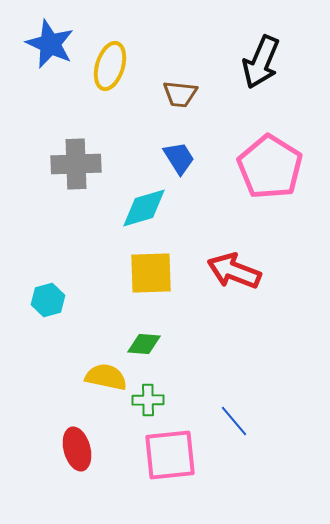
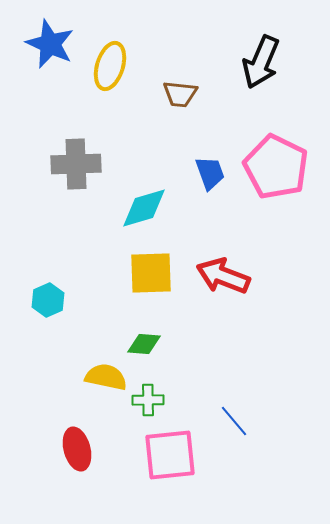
blue trapezoid: moved 31 px right, 15 px down; rotated 12 degrees clockwise
pink pentagon: moved 6 px right; rotated 6 degrees counterclockwise
red arrow: moved 11 px left, 5 px down
cyan hexagon: rotated 8 degrees counterclockwise
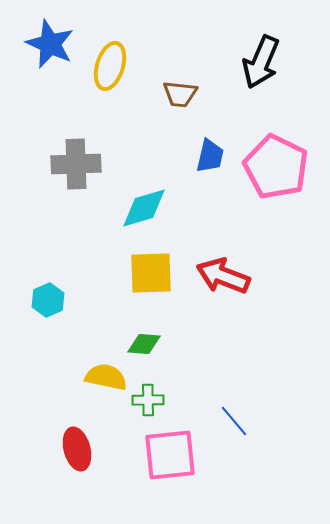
blue trapezoid: moved 17 px up; rotated 33 degrees clockwise
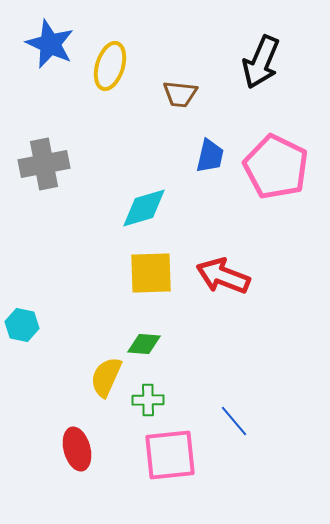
gray cross: moved 32 px left; rotated 9 degrees counterclockwise
cyan hexagon: moved 26 px left, 25 px down; rotated 24 degrees counterclockwise
yellow semicircle: rotated 78 degrees counterclockwise
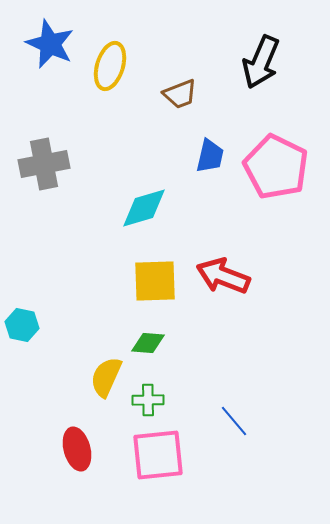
brown trapezoid: rotated 27 degrees counterclockwise
yellow square: moved 4 px right, 8 px down
green diamond: moved 4 px right, 1 px up
pink square: moved 12 px left
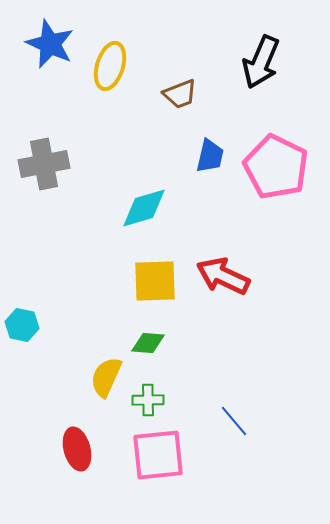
red arrow: rotated 4 degrees clockwise
